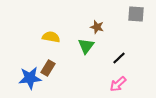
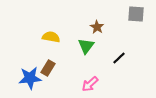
brown star: rotated 16 degrees clockwise
pink arrow: moved 28 px left
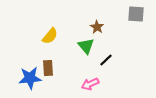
yellow semicircle: moved 1 px left, 1 px up; rotated 120 degrees clockwise
green triangle: rotated 18 degrees counterclockwise
black line: moved 13 px left, 2 px down
brown rectangle: rotated 35 degrees counterclockwise
pink arrow: rotated 18 degrees clockwise
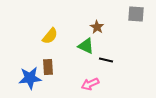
green triangle: rotated 24 degrees counterclockwise
black line: rotated 56 degrees clockwise
brown rectangle: moved 1 px up
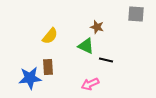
brown star: rotated 16 degrees counterclockwise
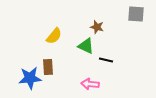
yellow semicircle: moved 4 px right
pink arrow: rotated 30 degrees clockwise
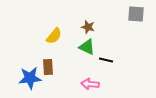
brown star: moved 9 px left
green triangle: moved 1 px right, 1 px down
